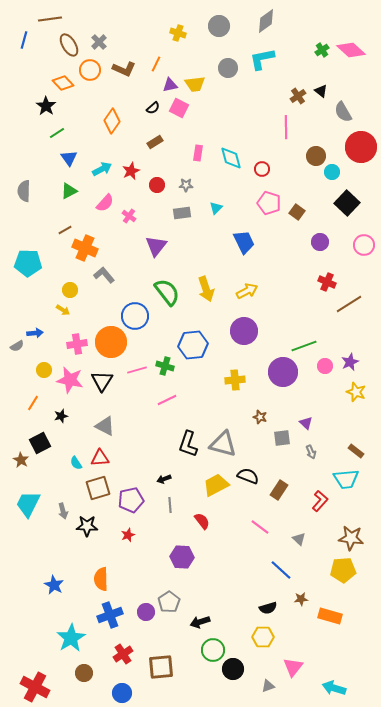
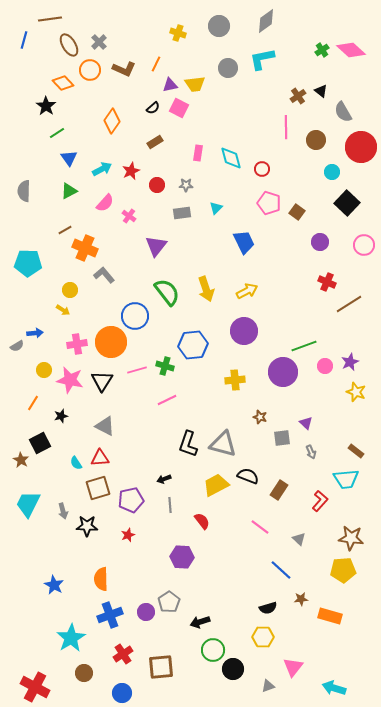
brown circle at (316, 156): moved 16 px up
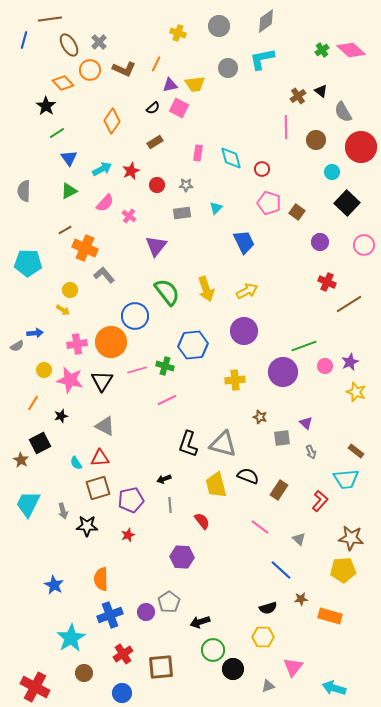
yellow trapezoid at (216, 485): rotated 76 degrees counterclockwise
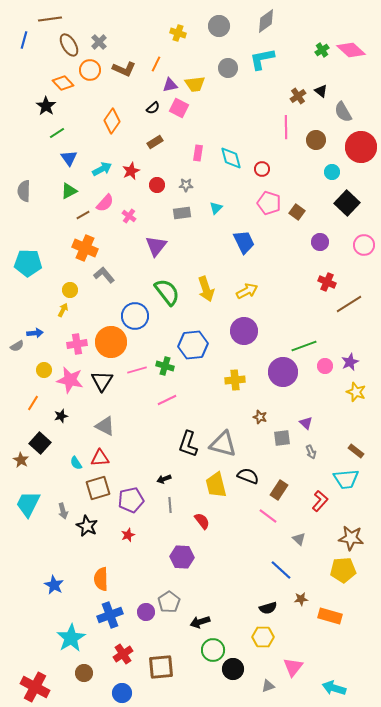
brown line at (65, 230): moved 18 px right, 15 px up
yellow arrow at (63, 310): rotated 96 degrees counterclockwise
black square at (40, 443): rotated 20 degrees counterclockwise
black star at (87, 526): rotated 25 degrees clockwise
pink line at (260, 527): moved 8 px right, 11 px up
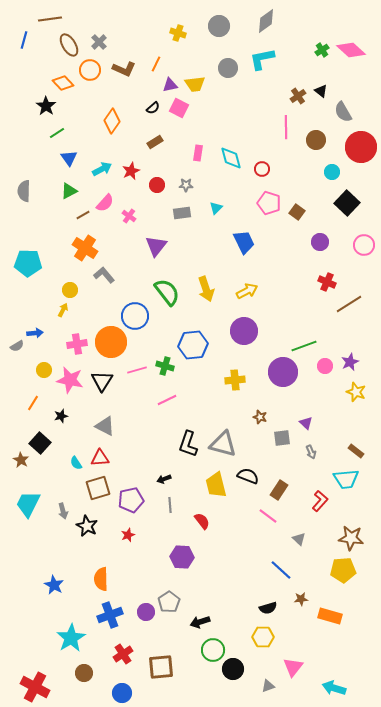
orange cross at (85, 248): rotated 10 degrees clockwise
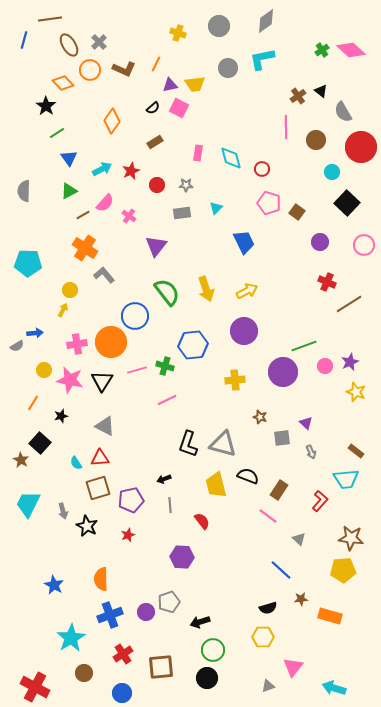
gray pentagon at (169, 602): rotated 15 degrees clockwise
black circle at (233, 669): moved 26 px left, 9 px down
